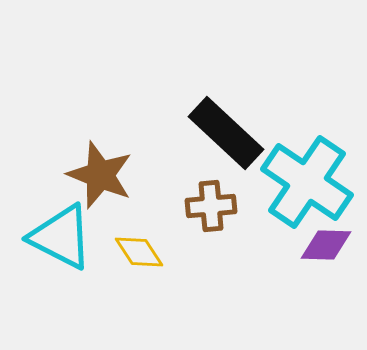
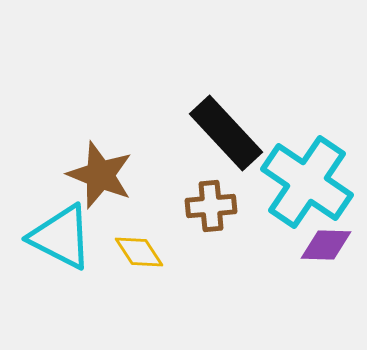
black rectangle: rotated 4 degrees clockwise
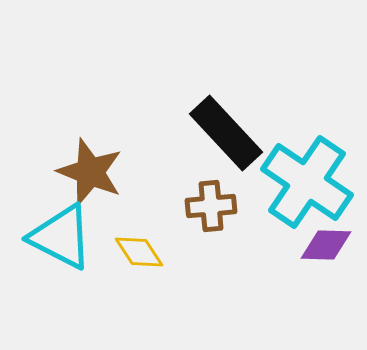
brown star: moved 10 px left, 3 px up
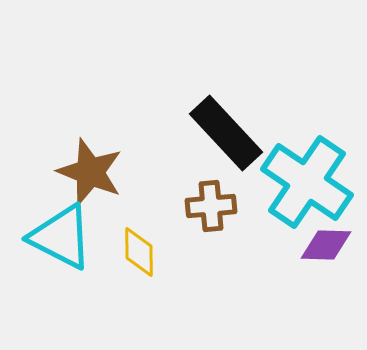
yellow diamond: rotated 33 degrees clockwise
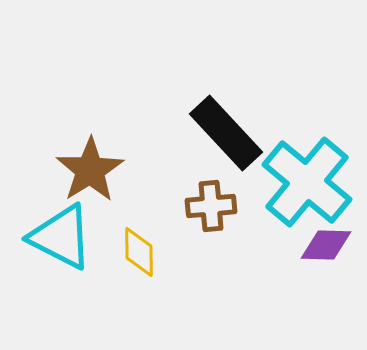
brown star: moved 2 px up; rotated 18 degrees clockwise
cyan cross: rotated 6 degrees clockwise
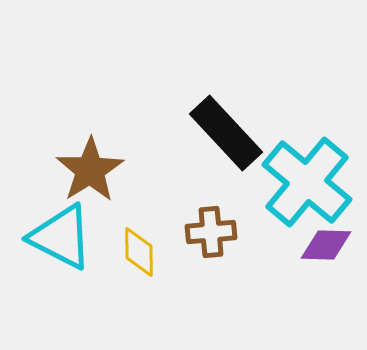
brown cross: moved 26 px down
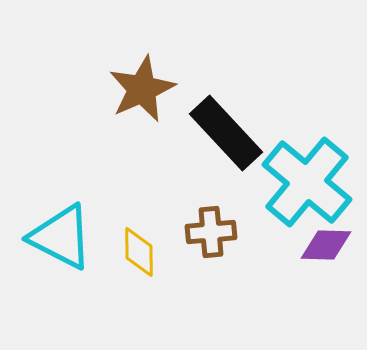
brown star: moved 52 px right, 81 px up; rotated 8 degrees clockwise
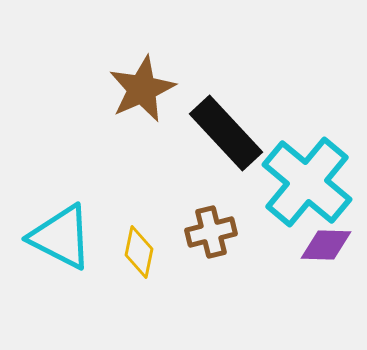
brown cross: rotated 9 degrees counterclockwise
yellow diamond: rotated 12 degrees clockwise
